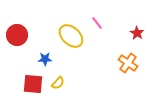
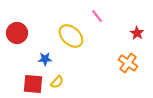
pink line: moved 7 px up
red circle: moved 2 px up
yellow semicircle: moved 1 px left, 1 px up
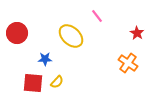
red square: moved 1 px up
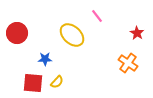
yellow ellipse: moved 1 px right, 1 px up
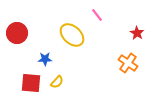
pink line: moved 1 px up
red square: moved 2 px left
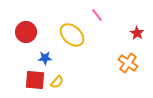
red circle: moved 9 px right, 1 px up
blue star: moved 1 px up
red square: moved 4 px right, 3 px up
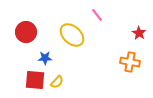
red star: moved 2 px right
orange cross: moved 2 px right, 1 px up; rotated 24 degrees counterclockwise
